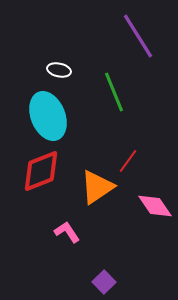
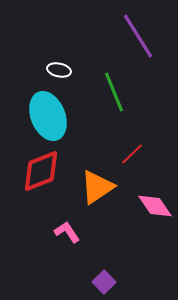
red line: moved 4 px right, 7 px up; rotated 10 degrees clockwise
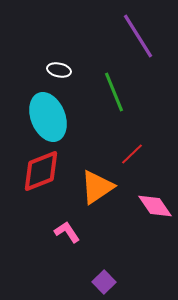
cyan ellipse: moved 1 px down
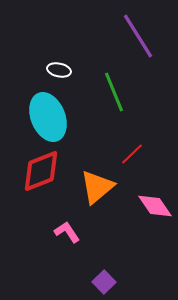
orange triangle: rotated 6 degrees counterclockwise
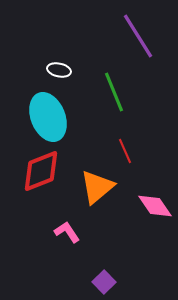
red line: moved 7 px left, 3 px up; rotated 70 degrees counterclockwise
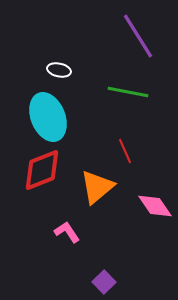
green line: moved 14 px right; rotated 57 degrees counterclockwise
red diamond: moved 1 px right, 1 px up
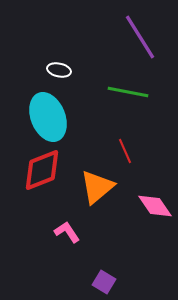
purple line: moved 2 px right, 1 px down
purple square: rotated 15 degrees counterclockwise
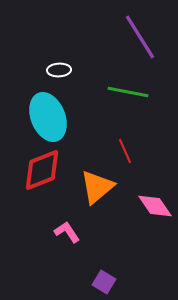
white ellipse: rotated 15 degrees counterclockwise
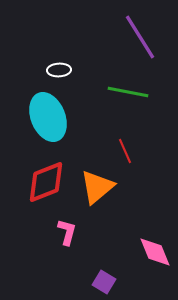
red diamond: moved 4 px right, 12 px down
pink diamond: moved 46 px down; rotated 12 degrees clockwise
pink L-shape: rotated 48 degrees clockwise
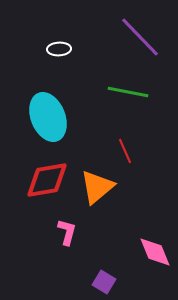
purple line: rotated 12 degrees counterclockwise
white ellipse: moved 21 px up
red diamond: moved 1 px right, 2 px up; rotated 12 degrees clockwise
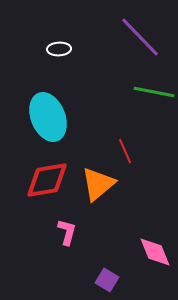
green line: moved 26 px right
orange triangle: moved 1 px right, 3 px up
purple square: moved 3 px right, 2 px up
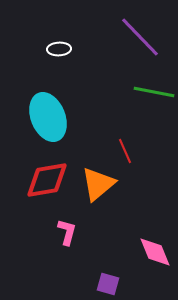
purple square: moved 1 px right, 4 px down; rotated 15 degrees counterclockwise
